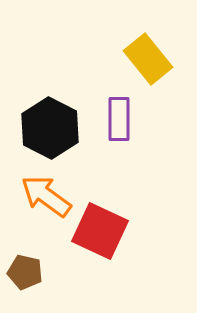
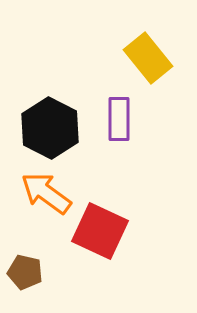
yellow rectangle: moved 1 px up
orange arrow: moved 3 px up
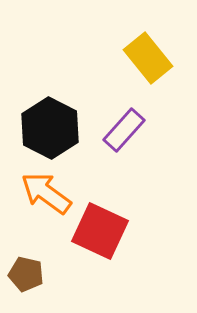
purple rectangle: moved 5 px right, 11 px down; rotated 42 degrees clockwise
brown pentagon: moved 1 px right, 2 px down
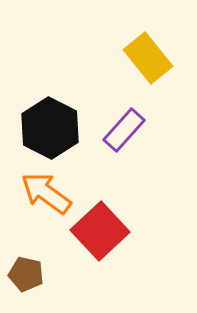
red square: rotated 22 degrees clockwise
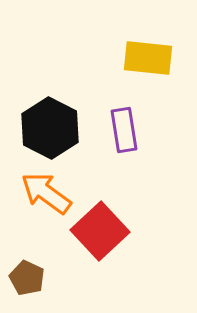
yellow rectangle: rotated 45 degrees counterclockwise
purple rectangle: rotated 51 degrees counterclockwise
brown pentagon: moved 1 px right, 4 px down; rotated 12 degrees clockwise
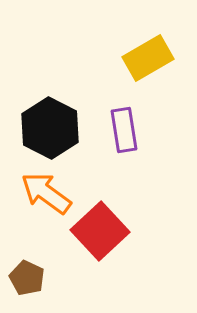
yellow rectangle: rotated 36 degrees counterclockwise
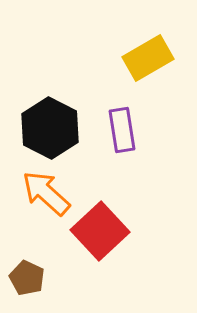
purple rectangle: moved 2 px left
orange arrow: rotated 6 degrees clockwise
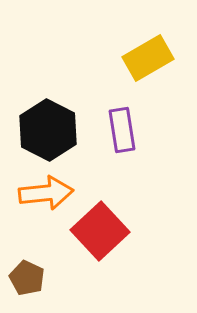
black hexagon: moved 2 px left, 2 px down
orange arrow: rotated 132 degrees clockwise
